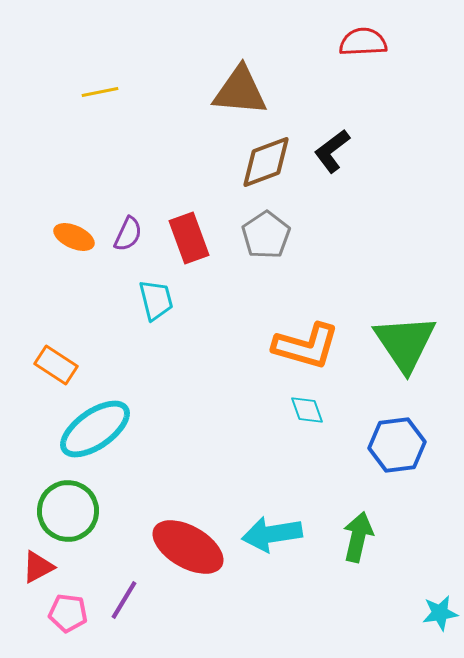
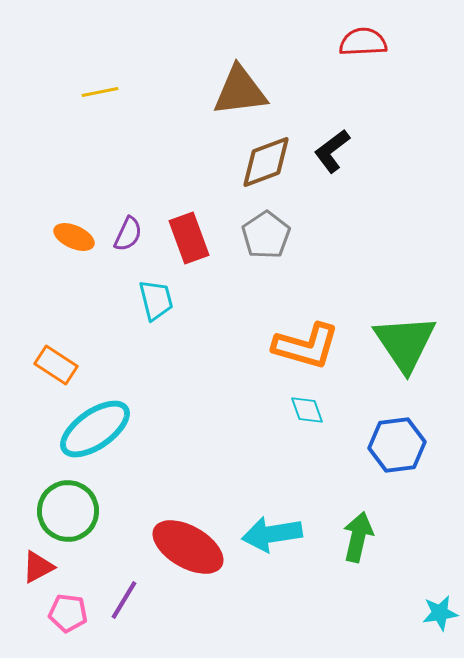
brown triangle: rotated 12 degrees counterclockwise
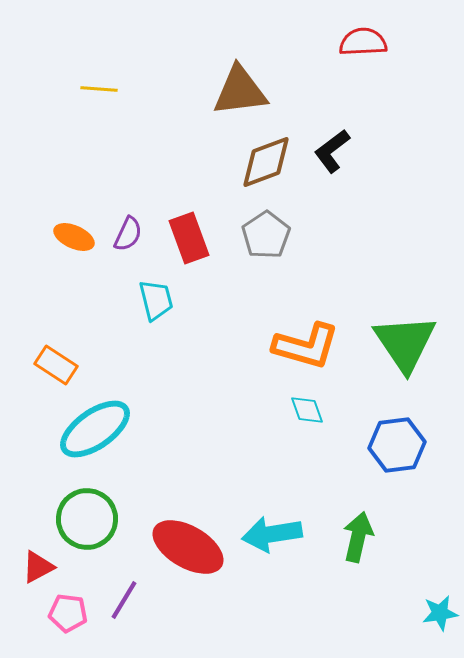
yellow line: moved 1 px left, 3 px up; rotated 15 degrees clockwise
green circle: moved 19 px right, 8 px down
